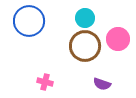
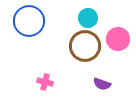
cyan circle: moved 3 px right
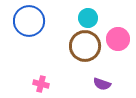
pink cross: moved 4 px left, 2 px down
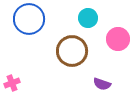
blue circle: moved 2 px up
brown circle: moved 13 px left, 5 px down
pink cross: moved 29 px left, 1 px up; rotated 35 degrees counterclockwise
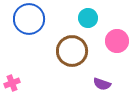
pink circle: moved 1 px left, 2 px down
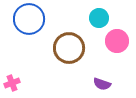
cyan circle: moved 11 px right
brown circle: moved 3 px left, 3 px up
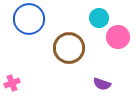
pink circle: moved 1 px right, 4 px up
